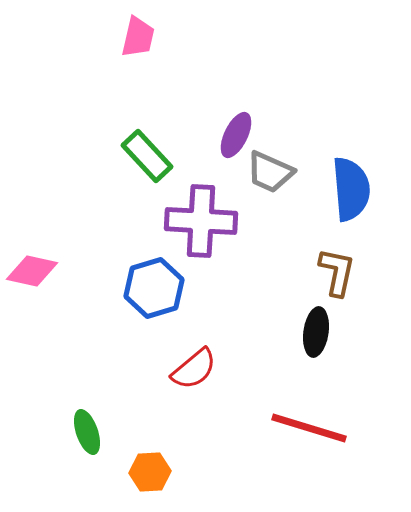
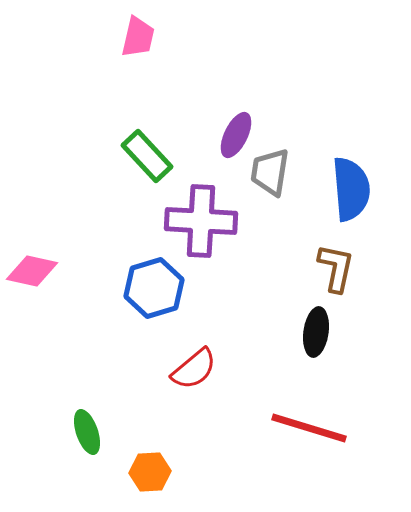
gray trapezoid: rotated 75 degrees clockwise
brown L-shape: moved 1 px left, 4 px up
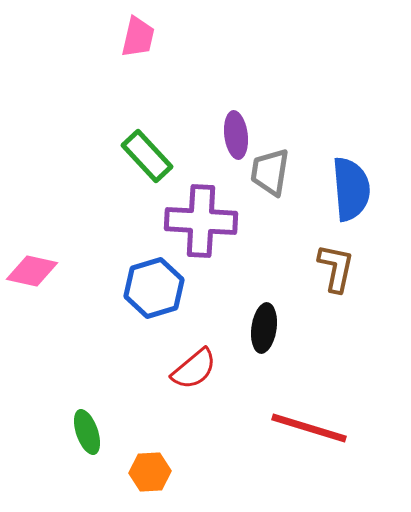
purple ellipse: rotated 33 degrees counterclockwise
black ellipse: moved 52 px left, 4 px up
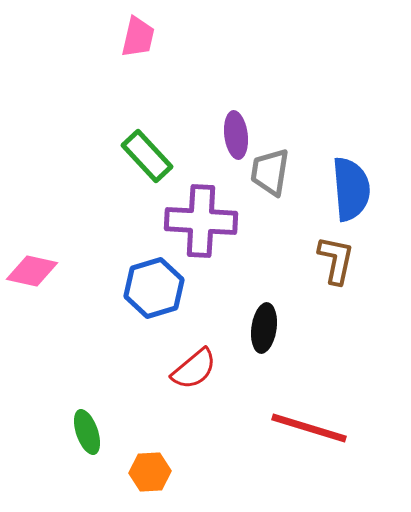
brown L-shape: moved 8 px up
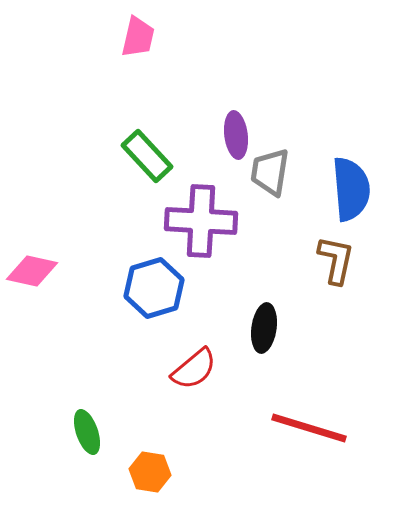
orange hexagon: rotated 12 degrees clockwise
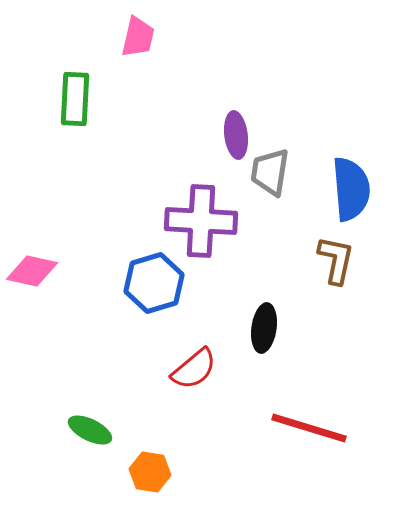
green rectangle: moved 72 px left, 57 px up; rotated 46 degrees clockwise
blue hexagon: moved 5 px up
green ellipse: moved 3 px right, 2 px up; rotated 45 degrees counterclockwise
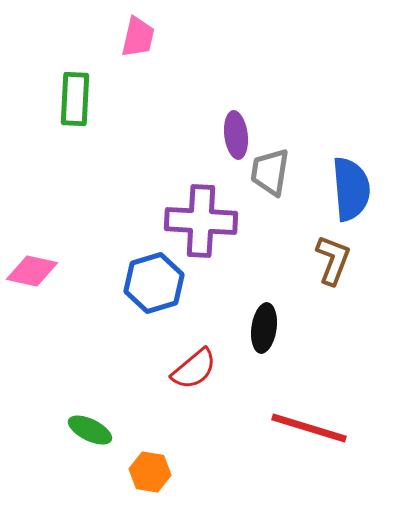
brown L-shape: moved 3 px left; rotated 9 degrees clockwise
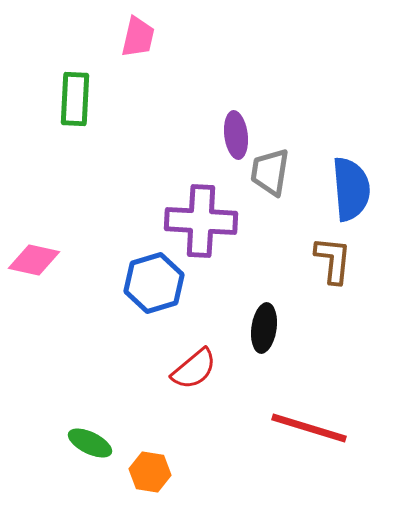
brown L-shape: rotated 15 degrees counterclockwise
pink diamond: moved 2 px right, 11 px up
green ellipse: moved 13 px down
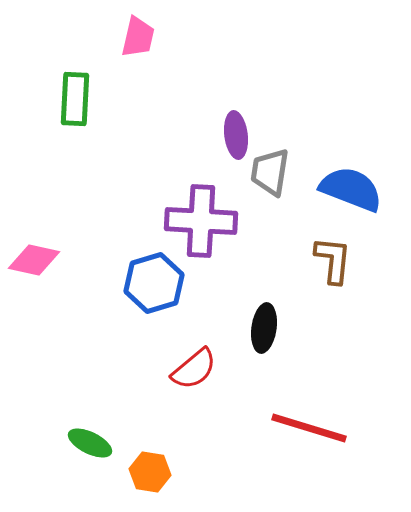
blue semicircle: rotated 64 degrees counterclockwise
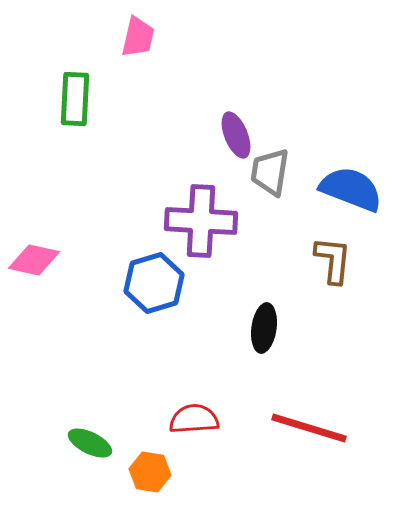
purple ellipse: rotated 15 degrees counterclockwise
red semicircle: moved 50 px down; rotated 144 degrees counterclockwise
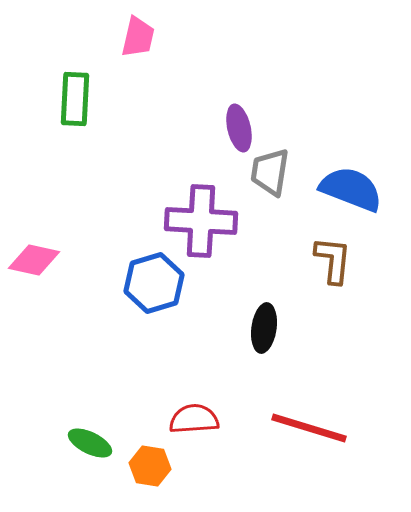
purple ellipse: moved 3 px right, 7 px up; rotated 9 degrees clockwise
orange hexagon: moved 6 px up
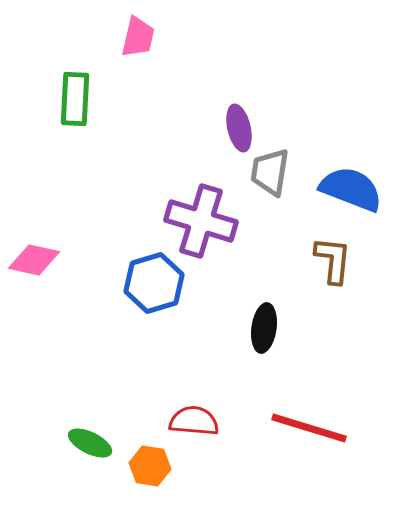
purple cross: rotated 14 degrees clockwise
red semicircle: moved 2 px down; rotated 9 degrees clockwise
